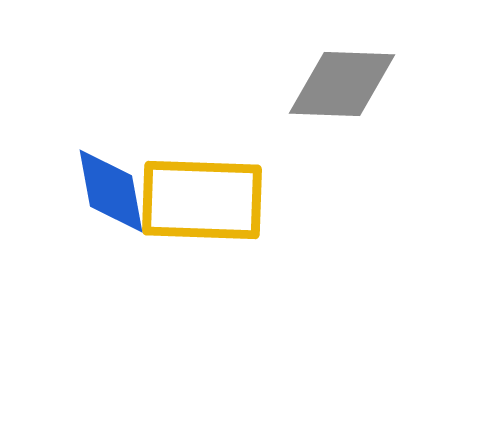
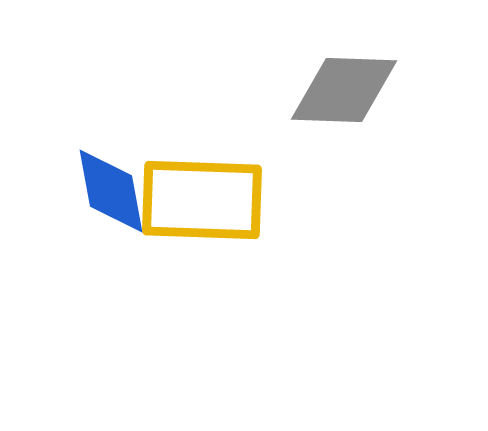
gray diamond: moved 2 px right, 6 px down
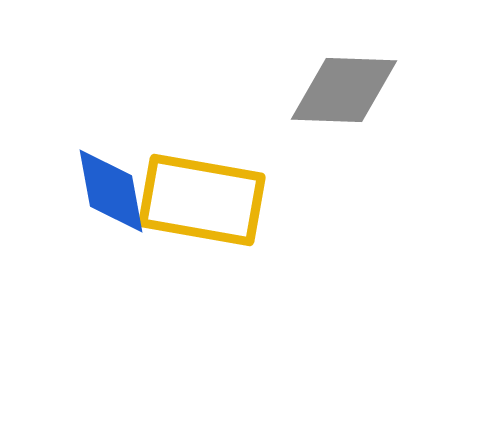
yellow rectangle: rotated 8 degrees clockwise
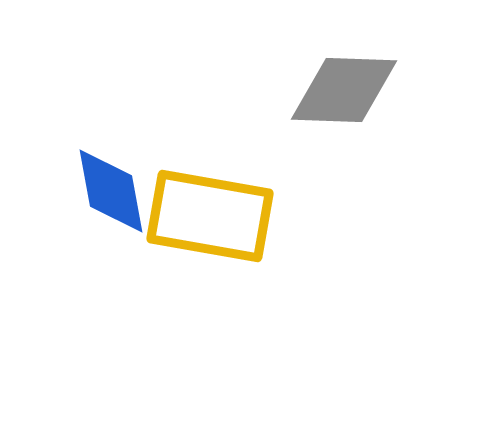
yellow rectangle: moved 8 px right, 16 px down
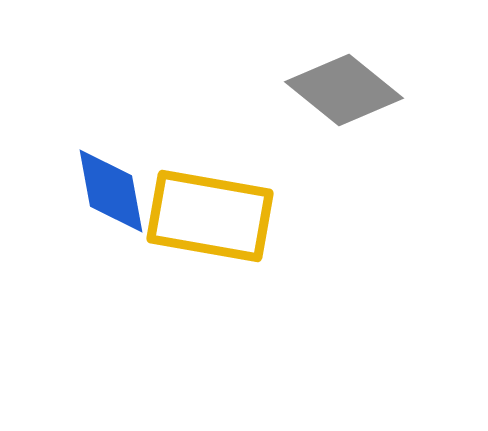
gray diamond: rotated 37 degrees clockwise
